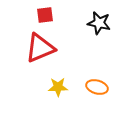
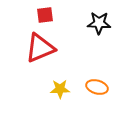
black star: rotated 10 degrees counterclockwise
yellow star: moved 2 px right, 2 px down
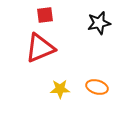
black star: rotated 15 degrees counterclockwise
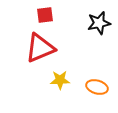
yellow star: moved 9 px up
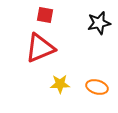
red square: rotated 18 degrees clockwise
yellow star: moved 4 px down
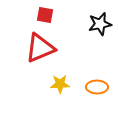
black star: moved 1 px right, 1 px down
orange ellipse: rotated 15 degrees counterclockwise
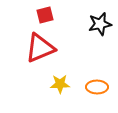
red square: rotated 24 degrees counterclockwise
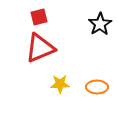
red square: moved 6 px left, 2 px down
black star: rotated 20 degrees counterclockwise
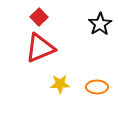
red square: rotated 30 degrees counterclockwise
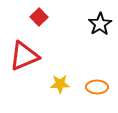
red triangle: moved 16 px left, 8 px down
